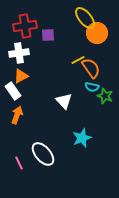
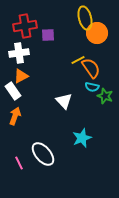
yellow ellipse: rotated 25 degrees clockwise
orange arrow: moved 2 px left, 1 px down
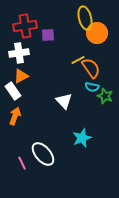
pink line: moved 3 px right
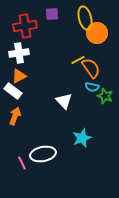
purple square: moved 4 px right, 21 px up
orange triangle: moved 2 px left
white rectangle: rotated 18 degrees counterclockwise
white ellipse: rotated 60 degrees counterclockwise
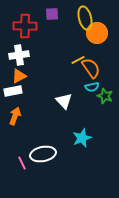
red cross: rotated 10 degrees clockwise
white cross: moved 2 px down
cyan semicircle: rotated 24 degrees counterclockwise
white rectangle: rotated 48 degrees counterclockwise
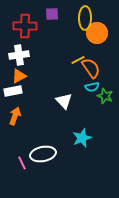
yellow ellipse: rotated 15 degrees clockwise
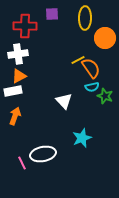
orange circle: moved 8 px right, 5 px down
white cross: moved 1 px left, 1 px up
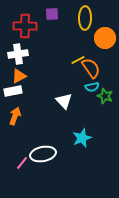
pink line: rotated 64 degrees clockwise
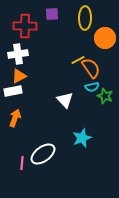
white triangle: moved 1 px right, 1 px up
orange arrow: moved 2 px down
white ellipse: rotated 25 degrees counterclockwise
pink line: rotated 32 degrees counterclockwise
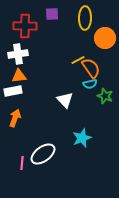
orange triangle: rotated 21 degrees clockwise
cyan semicircle: moved 2 px left, 3 px up
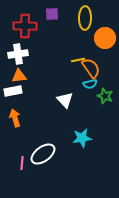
yellow line: rotated 16 degrees clockwise
orange arrow: rotated 36 degrees counterclockwise
cyan star: rotated 12 degrees clockwise
